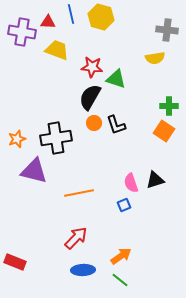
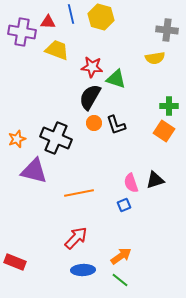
black cross: rotated 32 degrees clockwise
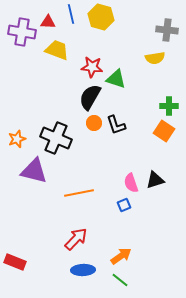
red arrow: moved 1 px down
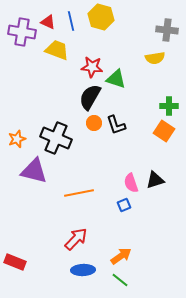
blue line: moved 7 px down
red triangle: rotated 21 degrees clockwise
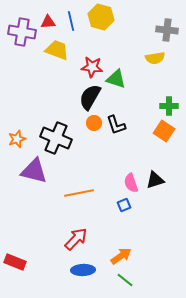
red triangle: rotated 28 degrees counterclockwise
green line: moved 5 px right
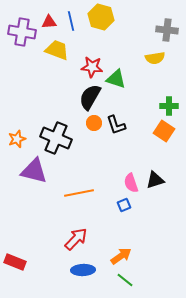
red triangle: moved 1 px right
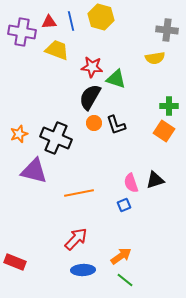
orange star: moved 2 px right, 5 px up
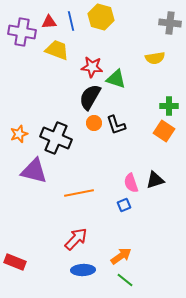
gray cross: moved 3 px right, 7 px up
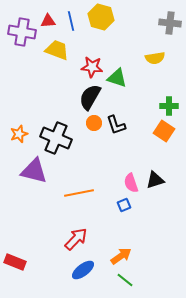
red triangle: moved 1 px left, 1 px up
green triangle: moved 1 px right, 1 px up
blue ellipse: rotated 35 degrees counterclockwise
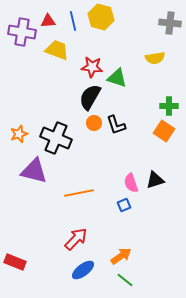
blue line: moved 2 px right
